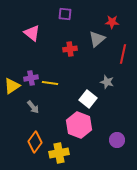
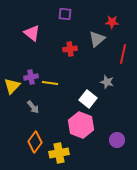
purple cross: moved 1 px up
yellow triangle: rotated 12 degrees counterclockwise
pink hexagon: moved 2 px right
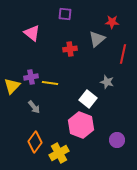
gray arrow: moved 1 px right
yellow cross: rotated 18 degrees counterclockwise
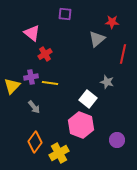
red cross: moved 25 px left, 5 px down; rotated 24 degrees counterclockwise
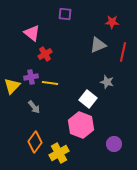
gray triangle: moved 1 px right, 6 px down; rotated 18 degrees clockwise
red line: moved 2 px up
purple circle: moved 3 px left, 4 px down
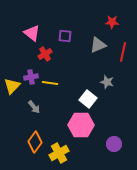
purple square: moved 22 px down
pink hexagon: rotated 20 degrees counterclockwise
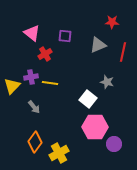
pink hexagon: moved 14 px right, 2 px down
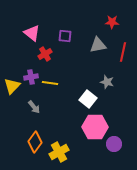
gray triangle: rotated 12 degrees clockwise
yellow cross: moved 1 px up
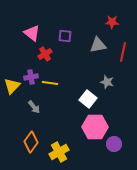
orange diamond: moved 4 px left
